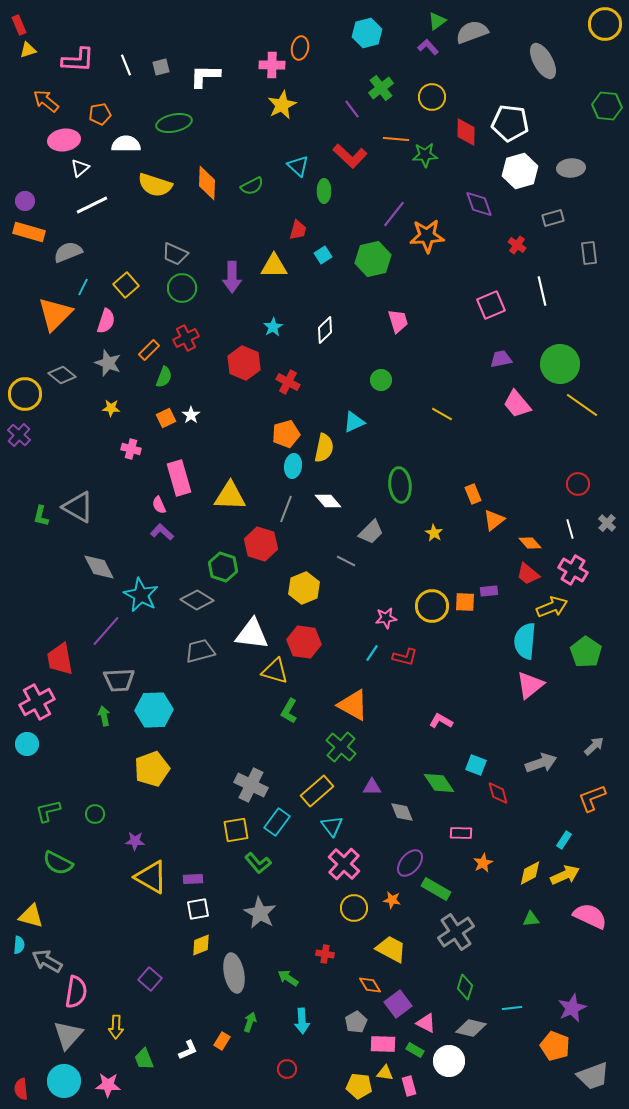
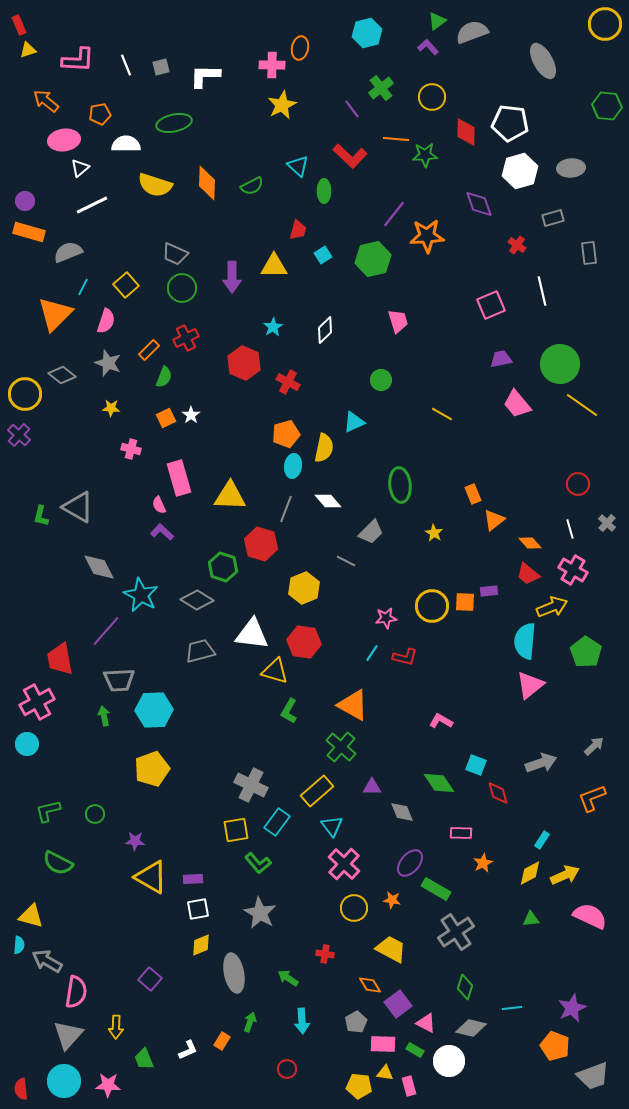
cyan rectangle at (564, 840): moved 22 px left
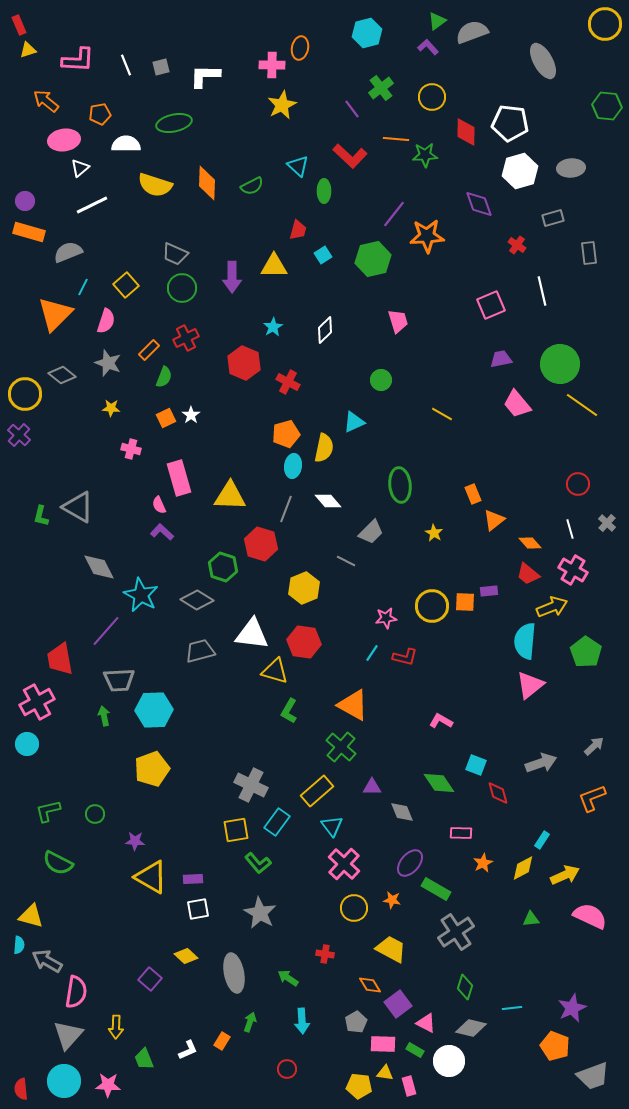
yellow diamond at (530, 873): moved 7 px left, 5 px up
yellow diamond at (201, 945): moved 15 px left, 11 px down; rotated 65 degrees clockwise
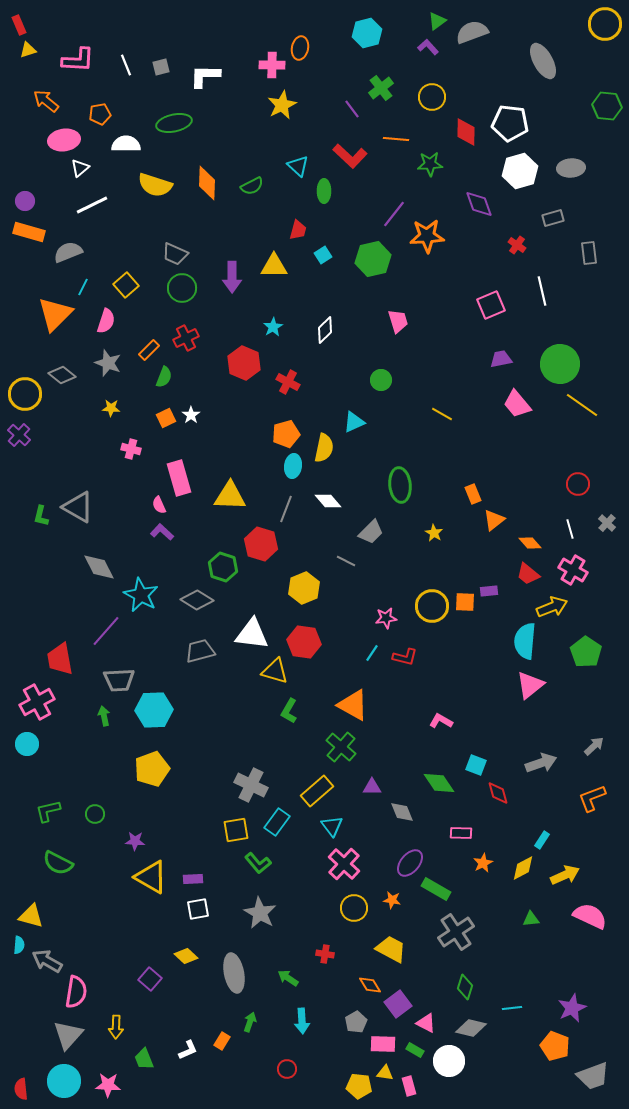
green star at (425, 155): moved 5 px right, 9 px down
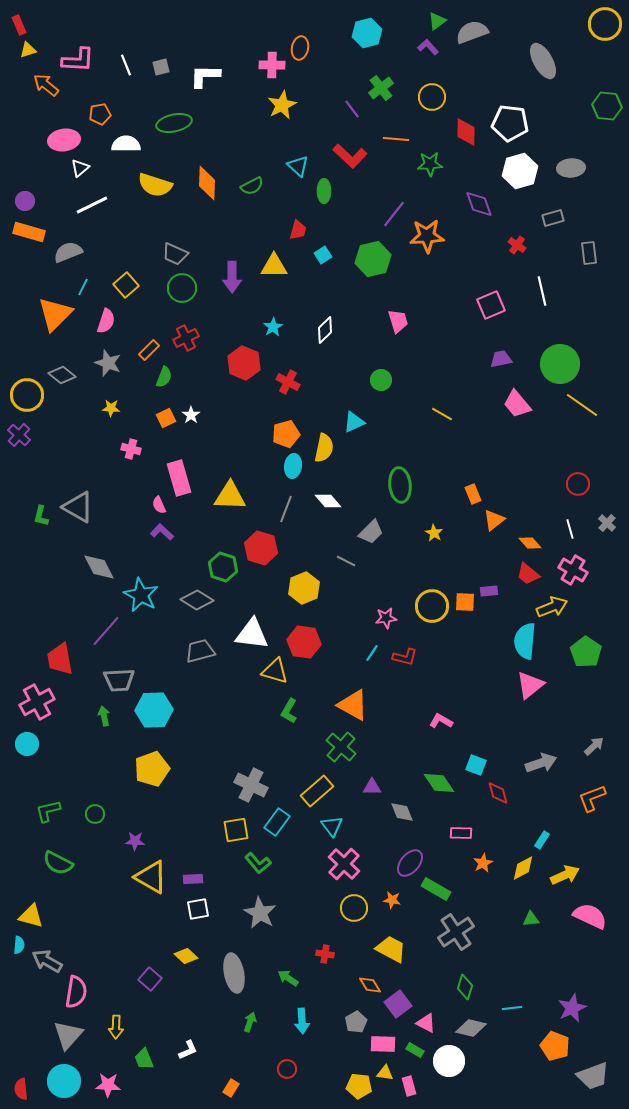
orange arrow at (46, 101): moved 16 px up
yellow circle at (25, 394): moved 2 px right, 1 px down
red hexagon at (261, 544): moved 4 px down
orange rectangle at (222, 1041): moved 9 px right, 47 px down
